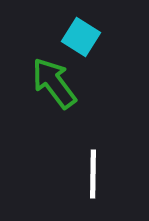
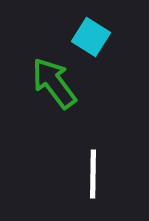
cyan square: moved 10 px right
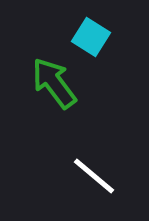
white line: moved 1 px right, 2 px down; rotated 51 degrees counterclockwise
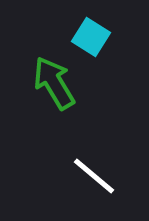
green arrow: rotated 6 degrees clockwise
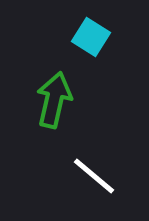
green arrow: moved 17 px down; rotated 44 degrees clockwise
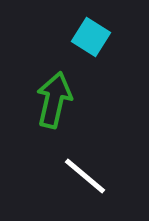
white line: moved 9 px left
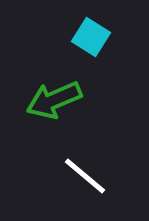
green arrow: rotated 126 degrees counterclockwise
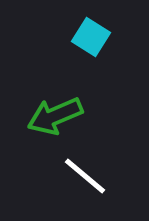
green arrow: moved 1 px right, 16 px down
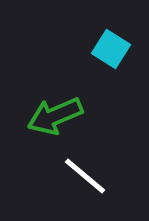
cyan square: moved 20 px right, 12 px down
